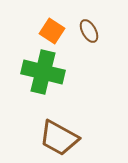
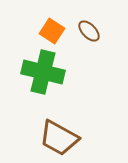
brown ellipse: rotated 15 degrees counterclockwise
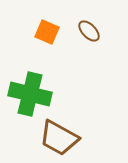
orange square: moved 5 px left, 1 px down; rotated 10 degrees counterclockwise
green cross: moved 13 px left, 22 px down
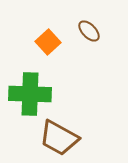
orange square: moved 1 px right, 10 px down; rotated 25 degrees clockwise
green cross: rotated 12 degrees counterclockwise
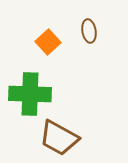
brown ellipse: rotated 35 degrees clockwise
